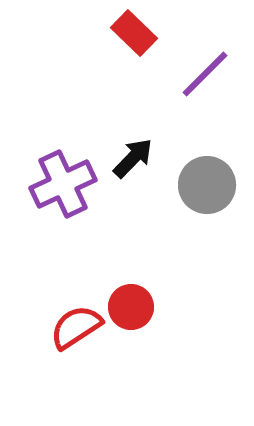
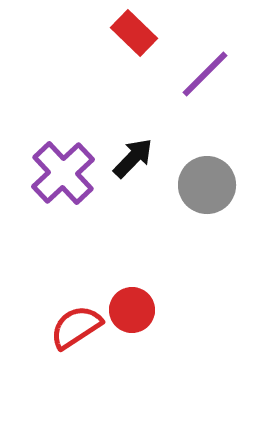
purple cross: moved 11 px up; rotated 18 degrees counterclockwise
red circle: moved 1 px right, 3 px down
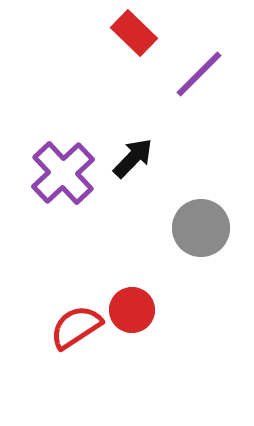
purple line: moved 6 px left
gray circle: moved 6 px left, 43 px down
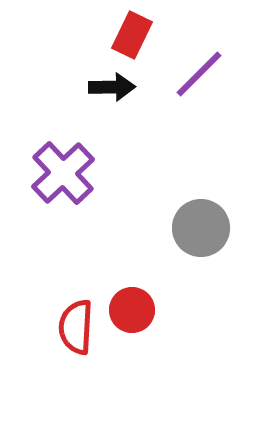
red rectangle: moved 2 px left, 2 px down; rotated 72 degrees clockwise
black arrow: moved 21 px left, 71 px up; rotated 45 degrees clockwise
red semicircle: rotated 54 degrees counterclockwise
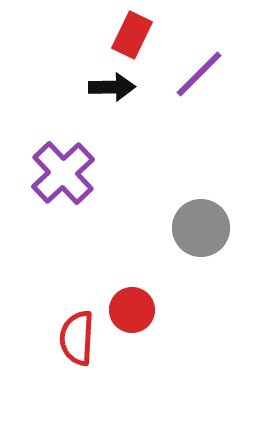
red semicircle: moved 1 px right, 11 px down
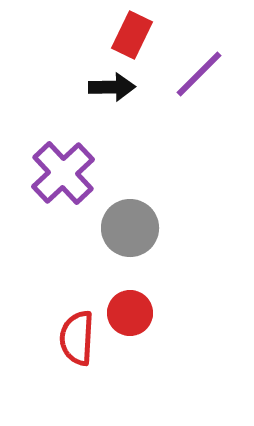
gray circle: moved 71 px left
red circle: moved 2 px left, 3 px down
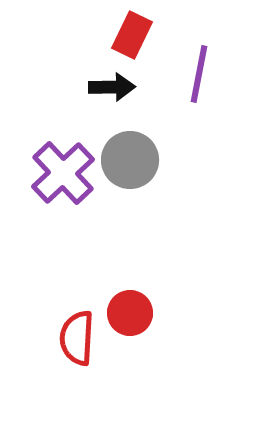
purple line: rotated 34 degrees counterclockwise
gray circle: moved 68 px up
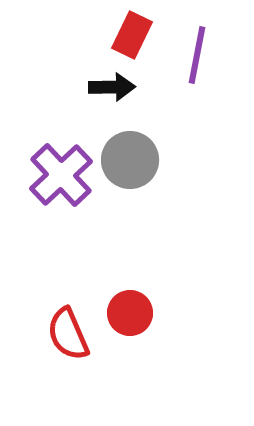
purple line: moved 2 px left, 19 px up
purple cross: moved 2 px left, 2 px down
red semicircle: moved 9 px left, 4 px up; rotated 26 degrees counterclockwise
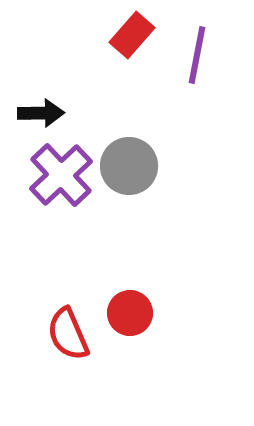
red rectangle: rotated 15 degrees clockwise
black arrow: moved 71 px left, 26 px down
gray circle: moved 1 px left, 6 px down
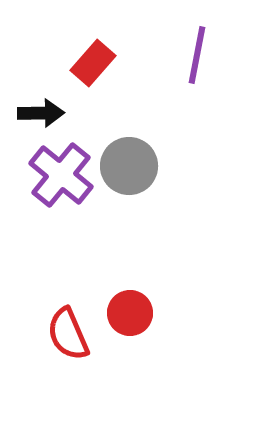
red rectangle: moved 39 px left, 28 px down
purple cross: rotated 8 degrees counterclockwise
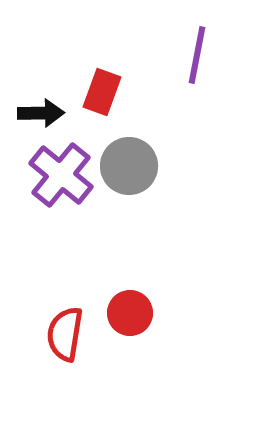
red rectangle: moved 9 px right, 29 px down; rotated 21 degrees counterclockwise
red semicircle: moved 3 px left; rotated 32 degrees clockwise
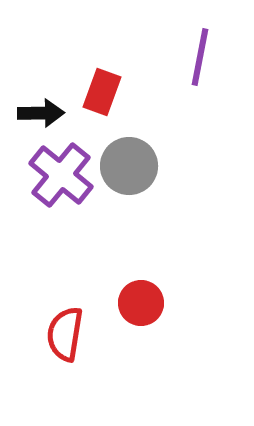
purple line: moved 3 px right, 2 px down
red circle: moved 11 px right, 10 px up
